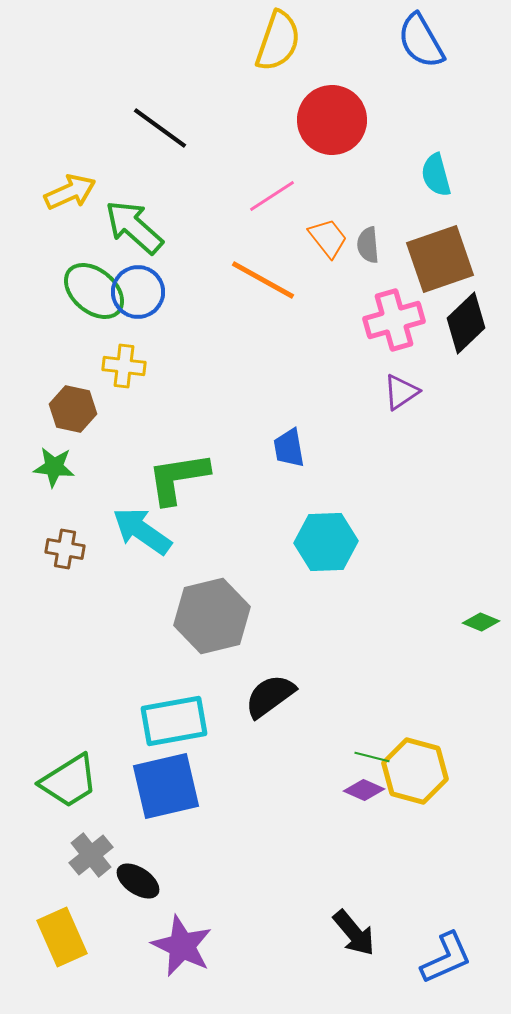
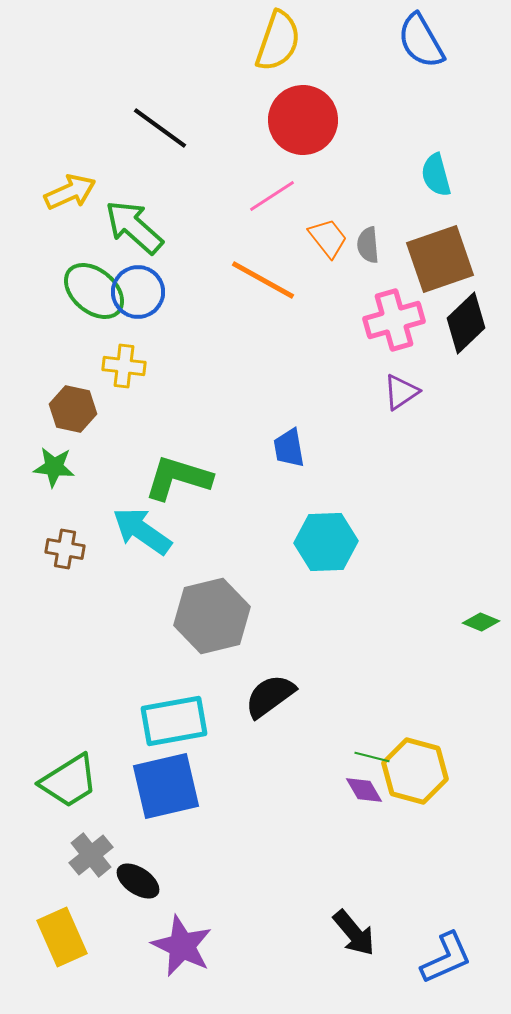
red circle: moved 29 px left
green L-shape: rotated 26 degrees clockwise
purple diamond: rotated 36 degrees clockwise
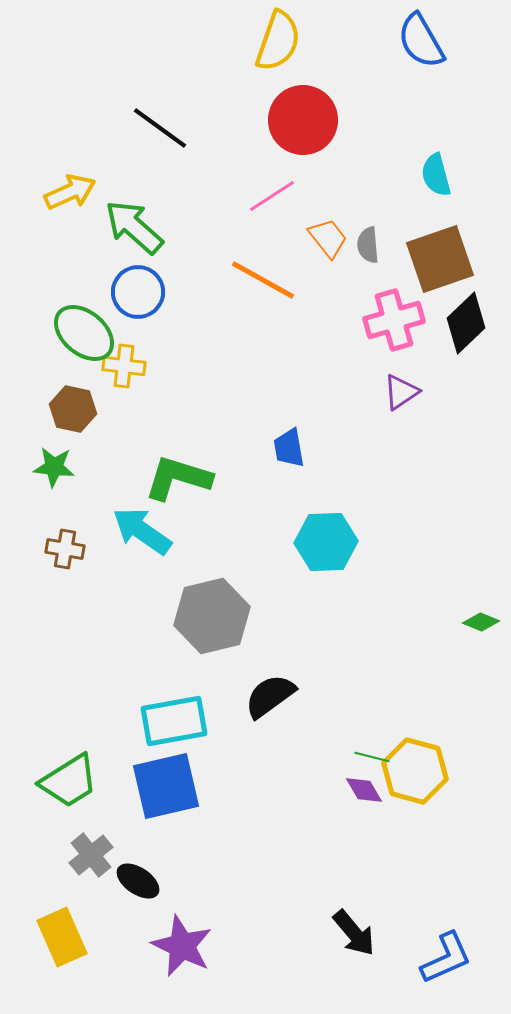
green ellipse: moved 10 px left, 42 px down
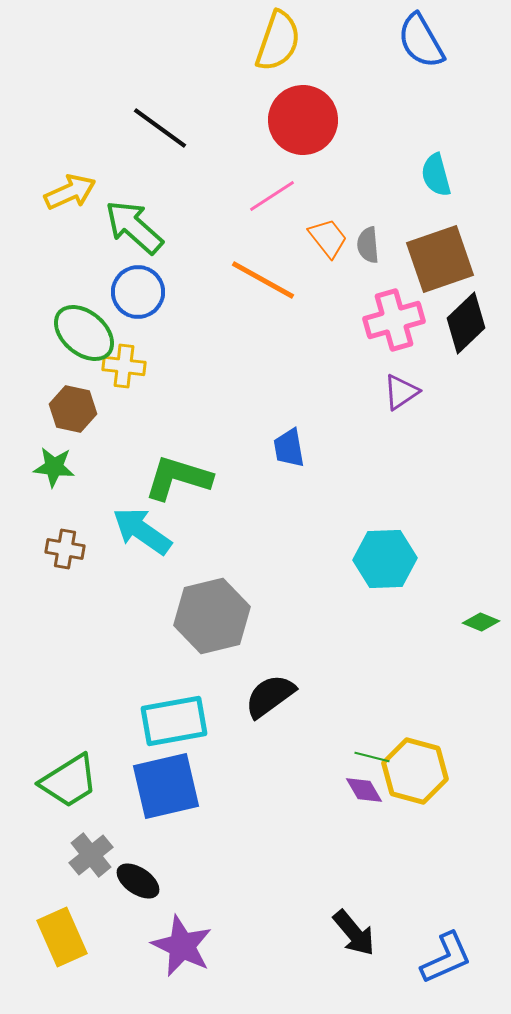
cyan hexagon: moved 59 px right, 17 px down
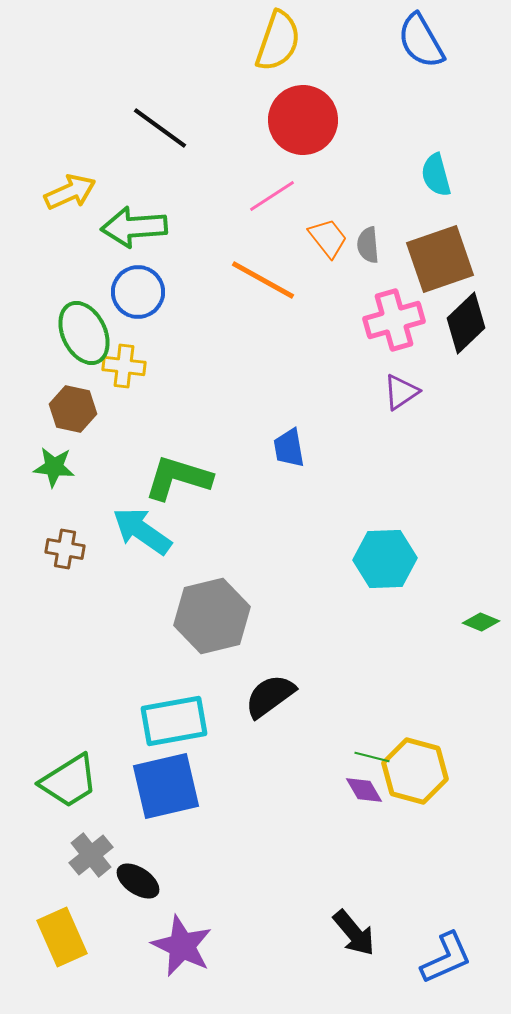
green arrow: rotated 46 degrees counterclockwise
green ellipse: rotated 24 degrees clockwise
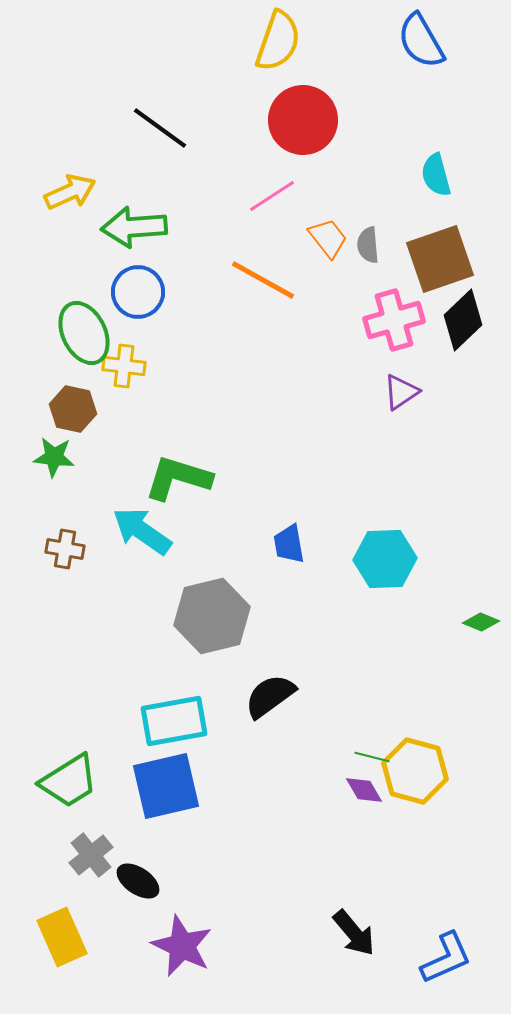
black diamond: moved 3 px left, 3 px up
blue trapezoid: moved 96 px down
green star: moved 10 px up
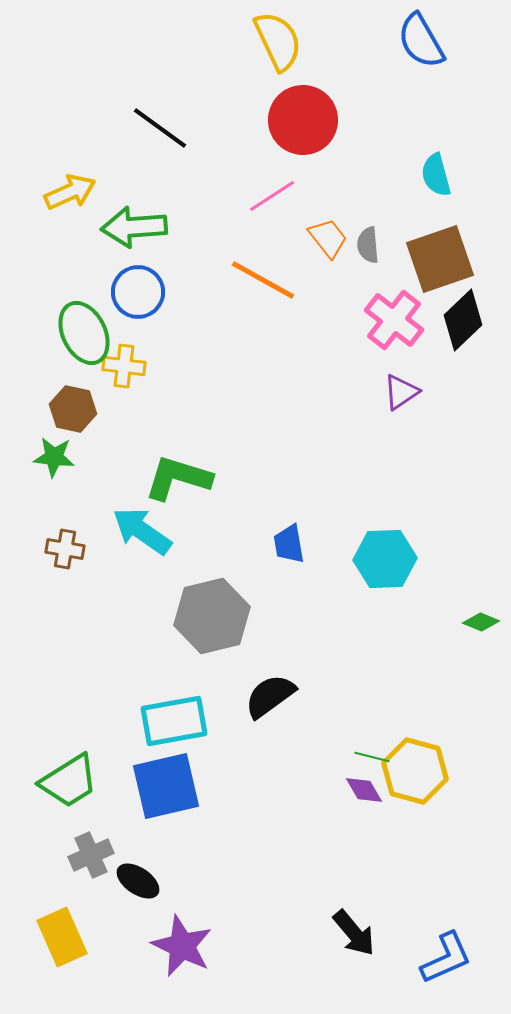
yellow semicircle: rotated 44 degrees counterclockwise
pink cross: rotated 36 degrees counterclockwise
gray cross: rotated 15 degrees clockwise
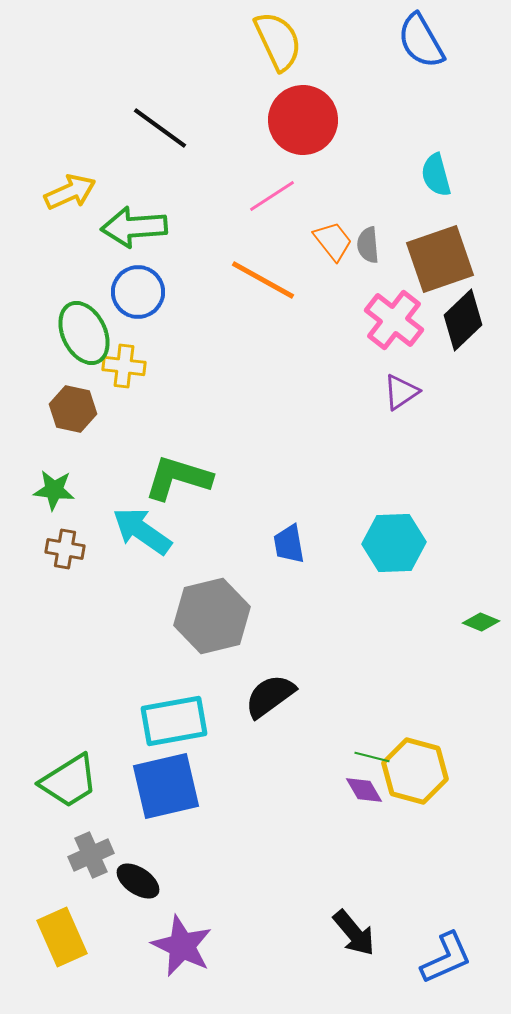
orange trapezoid: moved 5 px right, 3 px down
green star: moved 33 px down
cyan hexagon: moved 9 px right, 16 px up
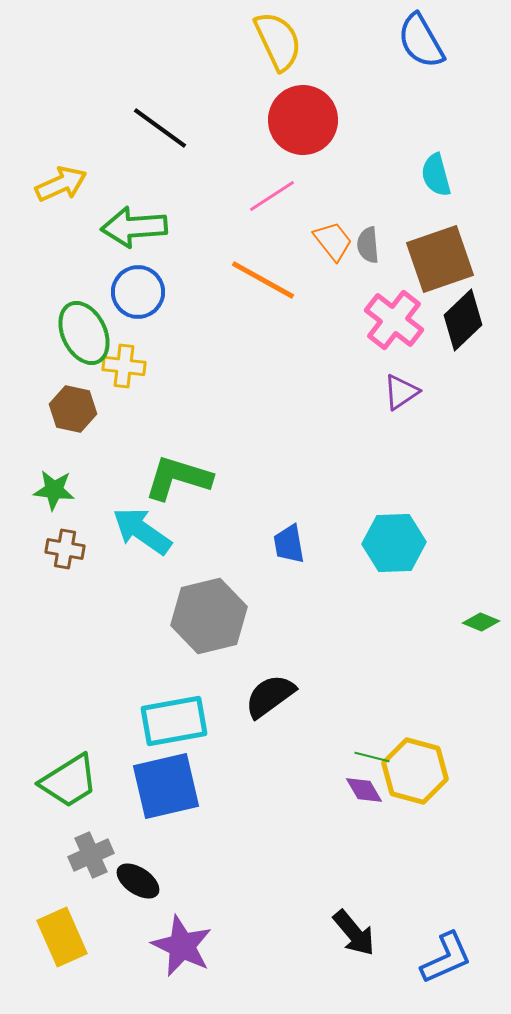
yellow arrow: moved 9 px left, 8 px up
gray hexagon: moved 3 px left
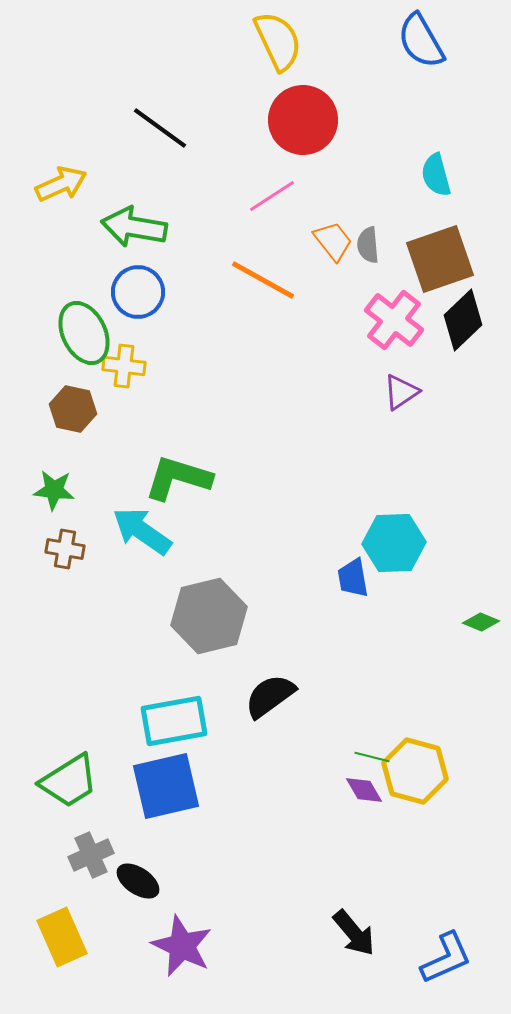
green arrow: rotated 14 degrees clockwise
blue trapezoid: moved 64 px right, 34 px down
